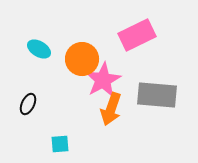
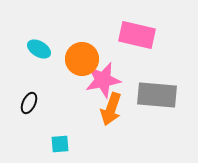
pink rectangle: rotated 39 degrees clockwise
pink star: rotated 18 degrees clockwise
black ellipse: moved 1 px right, 1 px up
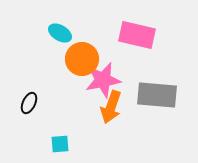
cyan ellipse: moved 21 px right, 16 px up
orange arrow: moved 2 px up
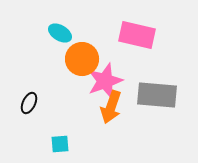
pink star: moved 2 px right, 1 px down; rotated 9 degrees counterclockwise
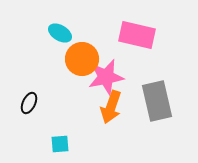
pink star: moved 1 px right, 4 px up; rotated 9 degrees clockwise
gray rectangle: moved 6 px down; rotated 72 degrees clockwise
